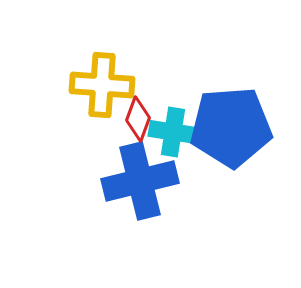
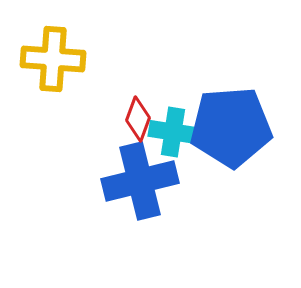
yellow cross: moved 49 px left, 26 px up
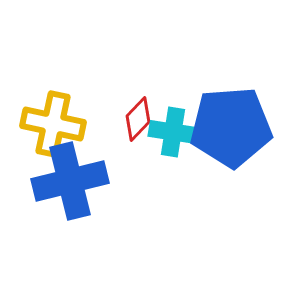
yellow cross: moved 65 px down; rotated 8 degrees clockwise
red diamond: rotated 24 degrees clockwise
blue cross: moved 70 px left
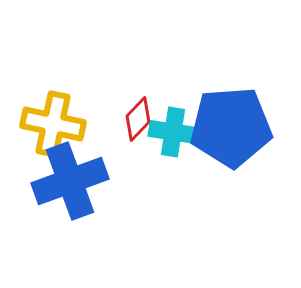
blue cross: rotated 6 degrees counterclockwise
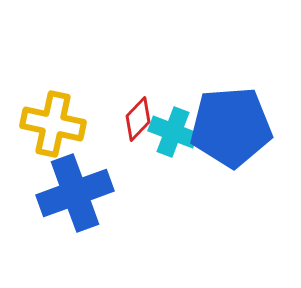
cyan cross: rotated 12 degrees clockwise
blue cross: moved 5 px right, 12 px down
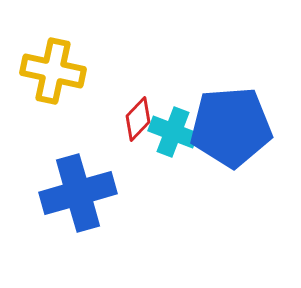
yellow cross: moved 53 px up
blue cross: moved 3 px right; rotated 4 degrees clockwise
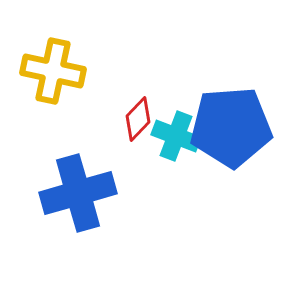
cyan cross: moved 3 px right, 4 px down
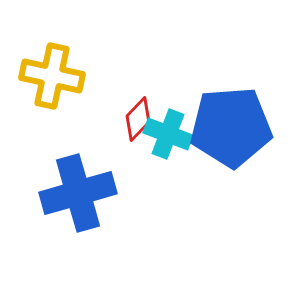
yellow cross: moved 1 px left, 5 px down
cyan cross: moved 8 px left, 2 px up
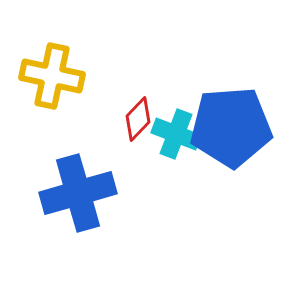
cyan cross: moved 8 px right
